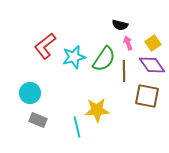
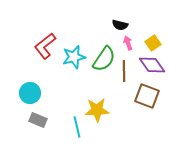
brown square: rotated 10 degrees clockwise
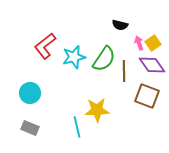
pink arrow: moved 11 px right
gray rectangle: moved 8 px left, 8 px down
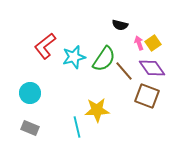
purple diamond: moved 3 px down
brown line: rotated 40 degrees counterclockwise
